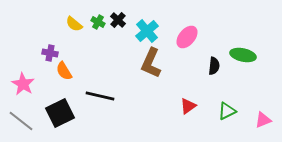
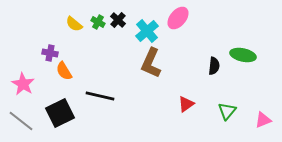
pink ellipse: moved 9 px left, 19 px up
red triangle: moved 2 px left, 2 px up
green triangle: rotated 24 degrees counterclockwise
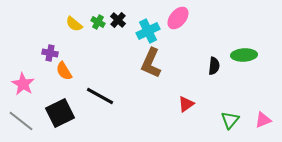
cyan cross: moved 1 px right; rotated 15 degrees clockwise
green ellipse: moved 1 px right; rotated 15 degrees counterclockwise
black line: rotated 16 degrees clockwise
green triangle: moved 3 px right, 9 px down
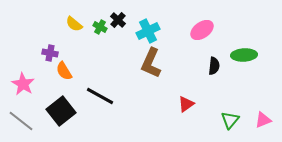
pink ellipse: moved 24 px right, 12 px down; rotated 15 degrees clockwise
green cross: moved 2 px right, 5 px down
black square: moved 1 px right, 2 px up; rotated 12 degrees counterclockwise
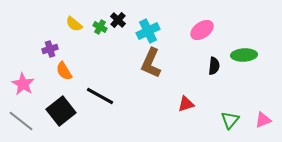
purple cross: moved 4 px up; rotated 28 degrees counterclockwise
red triangle: rotated 18 degrees clockwise
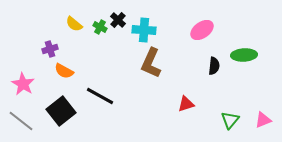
cyan cross: moved 4 px left, 1 px up; rotated 30 degrees clockwise
orange semicircle: rotated 30 degrees counterclockwise
